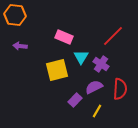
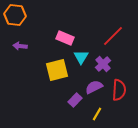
pink rectangle: moved 1 px right, 1 px down
purple cross: moved 2 px right; rotated 14 degrees clockwise
red semicircle: moved 1 px left, 1 px down
yellow line: moved 3 px down
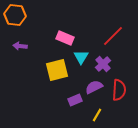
purple rectangle: rotated 24 degrees clockwise
yellow line: moved 1 px down
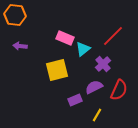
cyan triangle: moved 2 px right, 8 px up; rotated 21 degrees clockwise
red semicircle: rotated 20 degrees clockwise
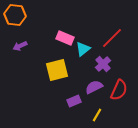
red line: moved 1 px left, 2 px down
purple arrow: rotated 32 degrees counterclockwise
purple rectangle: moved 1 px left, 1 px down
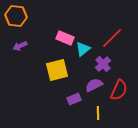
orange hexagon: moved 1 px right, 1 px down
purple semicircle: moved 2 px up
purple rectangle: moved 2 px up
yellow line: moved 1 px right, 2 px up; rotated 32 degrees counterclockwise
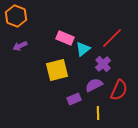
orange hexagon: rotated 15 degrees clockwise
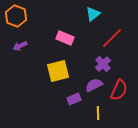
cyan triangle: moved 10 px right, 35 px up
yellow square: moved 1 px right, 1 px down
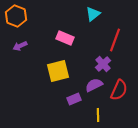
red line: moved 3 px right, 2 px down; rotated 25 degrees counterclockwise
yellow line: moved 2 px down
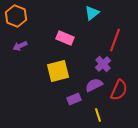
cyan triangle: moved 1 px left, 1 px up
yellow line: rotated 16 degrees counterclockwise
